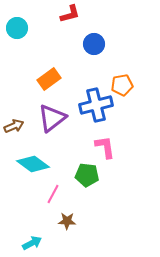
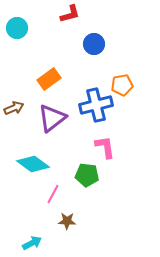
brown arrow: moved 18 px up
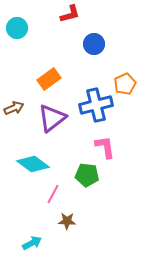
orange pentagon: moved 3 px right, 1 px up; rotated 15 degrees counterclockwise
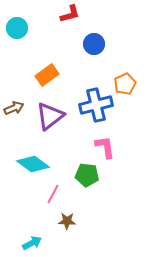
orange rectangle: moved 2 px left, 4 px up
purple triangle: moved 2 px left, 2 px up
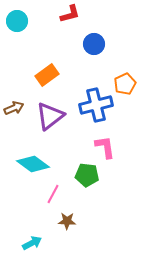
cyan circle: moved 7 px up
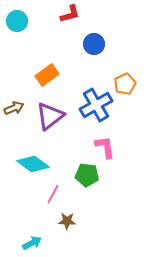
blue cross: rotated 16 degrees counterclockwise
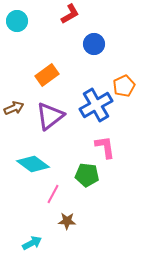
red L-shape: rotated 15 degrees counterclockwise
orange pentagon: moved 1 px left, 2 px down
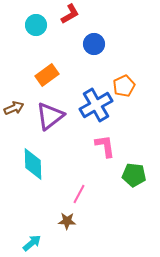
cyan circle: moved 19 px right, 4 px down
pink L-shape: moved 1 px up
cyan diamond: rotated 52 degrees clockwise
green pentagon: moved 47 px right
pink line: moved 26 px right
cyan arrow: rotated 12 degrees counterclockwise
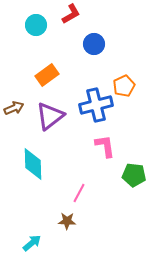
red L-shape: moved 1 px right
blue cross: rotated 16 degrees clockwise
pink line: moved 1 px up
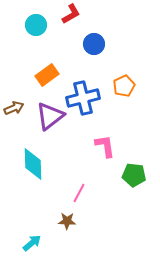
blue cross: moved 13 px left, 7 px up
